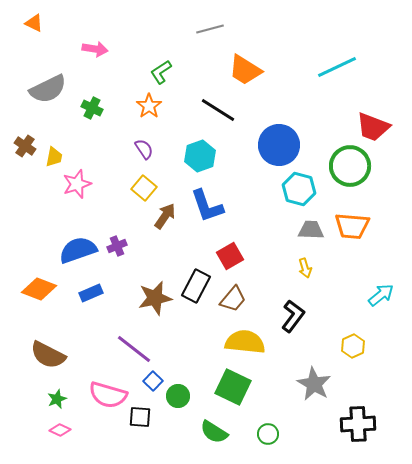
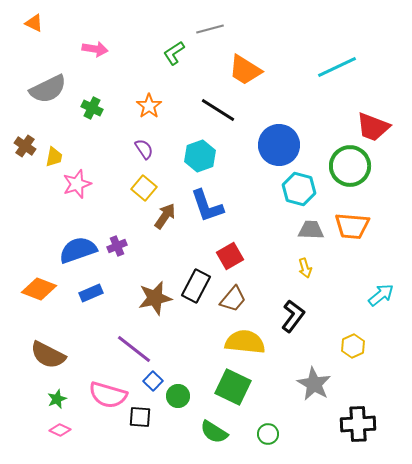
green L-shape at (161, 72): moved 13 px right, 19 px up
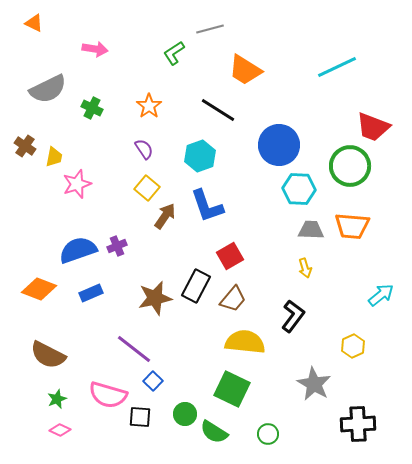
yellow square at (144, 188): moved 3 px right
cyan hexagon at (299, 189): rotated 12 degrees counterclockwise
green square at (233, 387): moved 1 px left, 2 px down
green circle at (178, 396): moved 7 px right, 18 px down
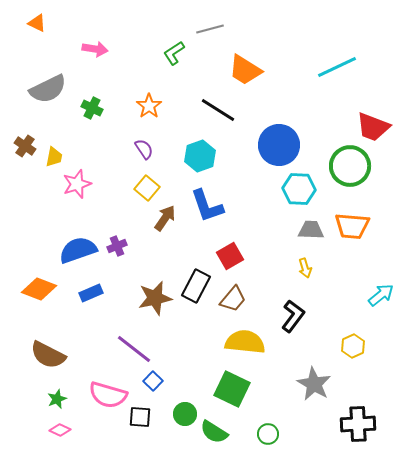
orange triangle at (34, 23): moved 3 px right
brown arrow at (165, 216): moved 2 px down
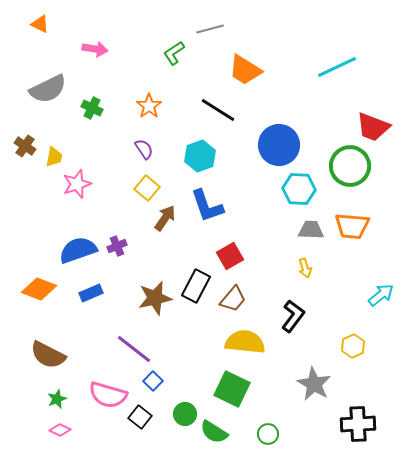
orange triangle at (37, 23): moved 3 px right, 1 px down
black square at (140, 417): rotated 35 degrees clockwise
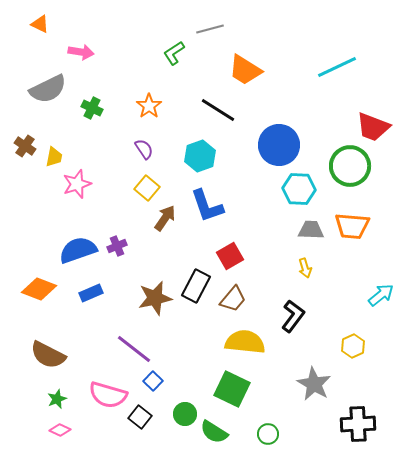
pink arrow at (95, 49): moved 14 px left, 3 px down
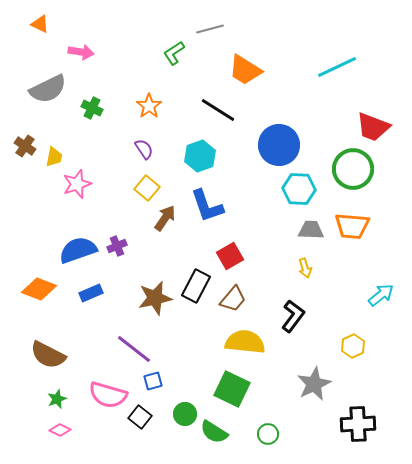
green circle at (350, 166): moved 3 px right, 3 px down
blue square at (153, 381): rotated 30 degrees clockwise
gray star at (314, 384): rotated 16 degrees clockwise
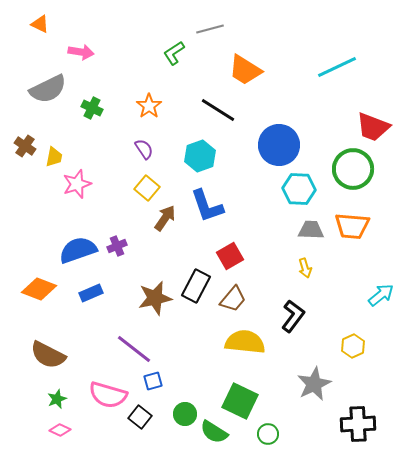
green square at (232, 389): moved 8 px right, 12 px down
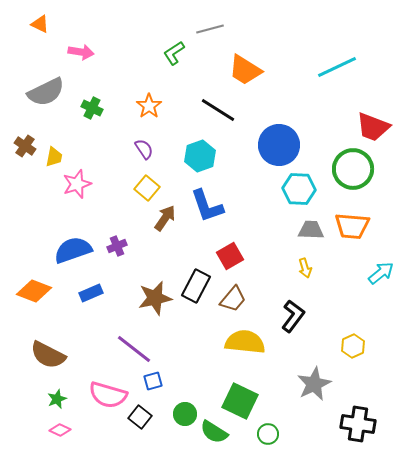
gray semicircle at (48, 89): moved 2 px left, 3 px down
blue semicircle at (78, 250): moved 5 px left
orange diamond at (39, 289): moved 5 px left, 2 px down
cyan arrow at (381, 295): moved 22 px up
black cross at (358, 424): rotated 12 degrees clockwise
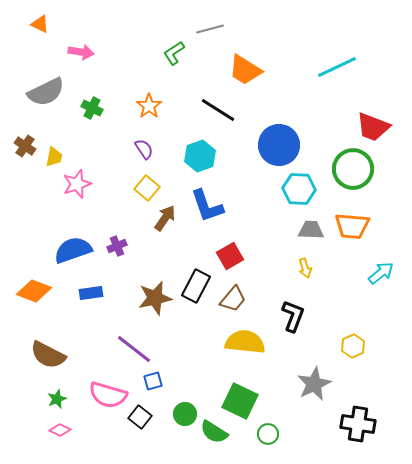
blue rectangle at (91, 293): rotated 15 degrees clockwise
black L-shape at (293, 316): rotated 16 degrees counterclockwise
